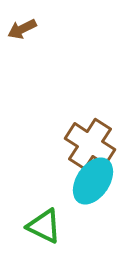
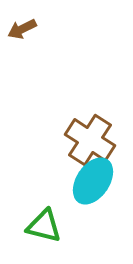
brown cross: moved 4 px up
green triangle: rotated 12 degrees counterclockwise
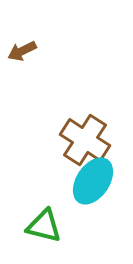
brown arrow: moved 22 px down
brown cross: moved 5 px left
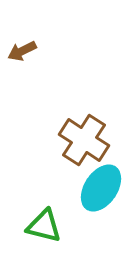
brown cross: moved 1 px left
cyan ellipse: moved 8 px right, 7 px down
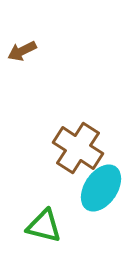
brown cross: moved 6 px left, 8 px down
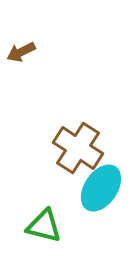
brown arrow: moved 1 px left, 1 px down
